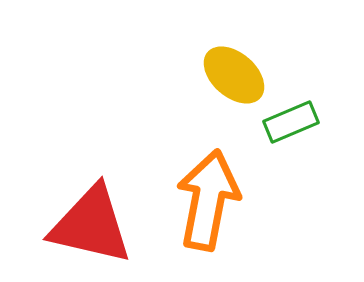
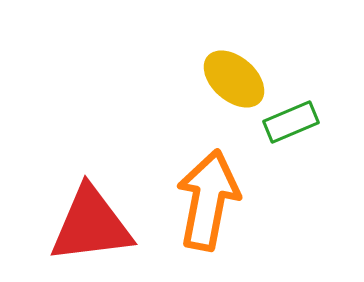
yellow ellipse: moved 4 px down
red triangle: rotated 20 degrees counterclockwise
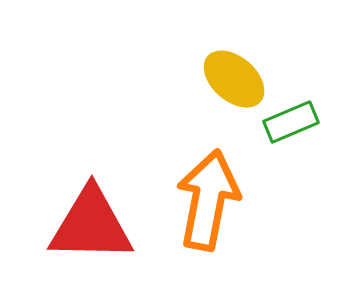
red triangle: rotated 8 degrees clockwise
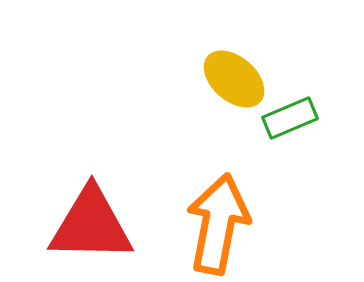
green rectangle: moved 1 px left, 4 px up
orange arrow: moved 10 px right, 24 px down
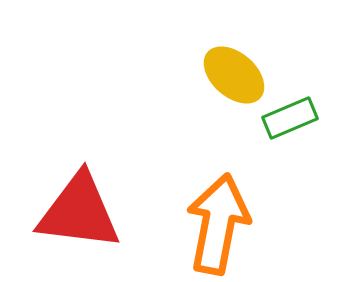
yellow ellipse: moved 4 px up
red triangle: moved 12 px left, 13 px up; rotated 6 degrees clockwise
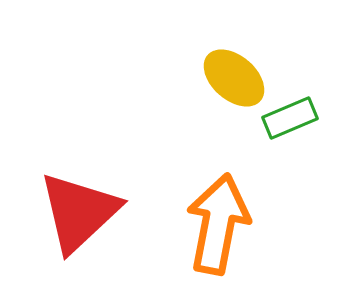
yellow ellipse: moved 3 px down
red triangle: rotated 50 degrees counterclockwise
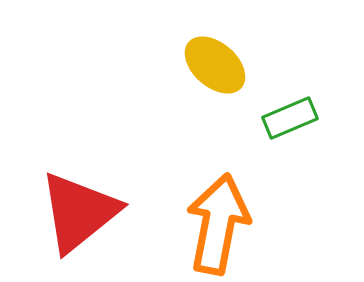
yellow ellipse: moved 19 px left, 13 px up
red triangle: rotated 4 degrees clockwise
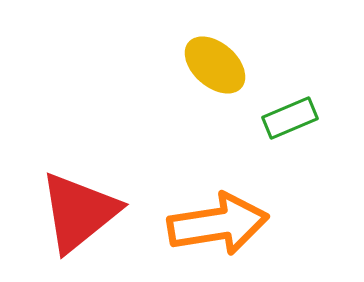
orange arrow: rotated 70 degrees clockwise
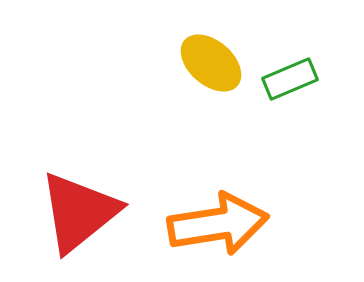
yellow ellipse: moved 4 px left, 2 px up
green rectangle: moved 39 px up
